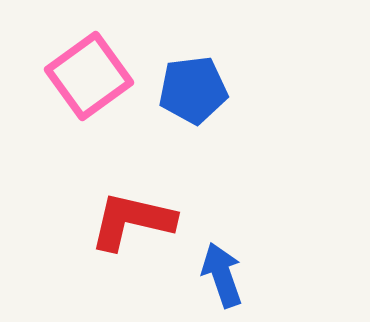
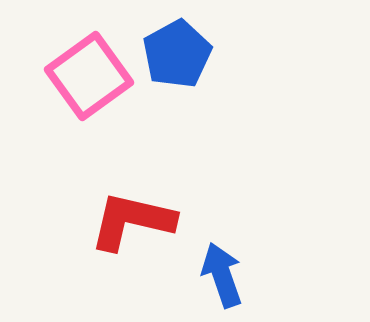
blue pentagon: moved 16 px left, 36 px up; rotated 22 degrees counterclockwise
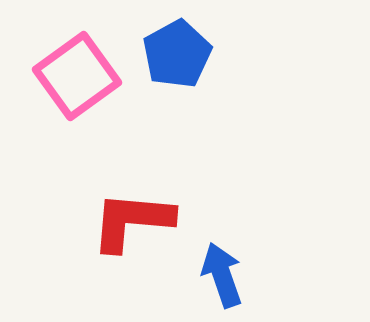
pink square: moved 12 px left
red L-shape: rotated 8 degrees counterclockwise
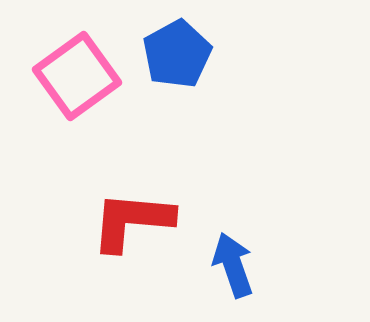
blue arrow: moved 11 px right, 10 px up
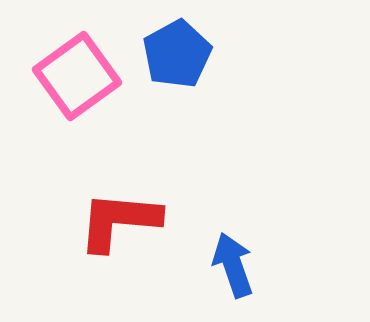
red L-shape: moved 13 px left
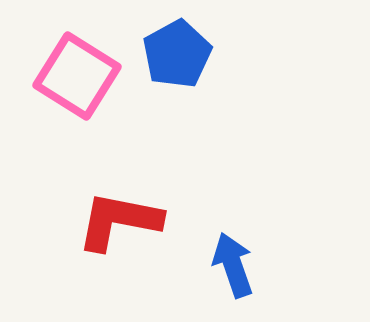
pink square: rotated 22 degrees counterclockwise
red L-shape: rotated 6 degrees clockwise
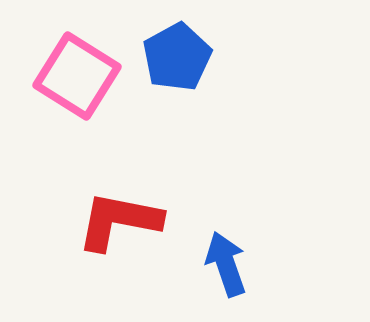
blue pentagon: moved 3 px down
blue arrow: moved 7 px left, 1 px up
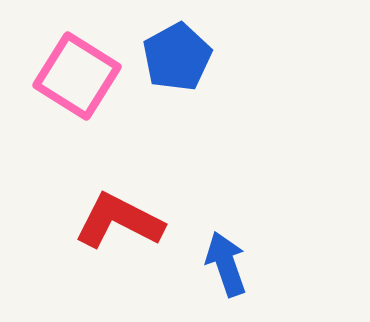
red L-shape: rotated 16 degrees clockwise
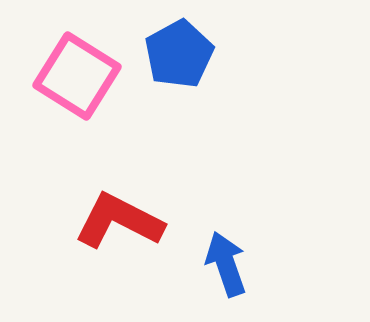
blue pentagon: moved 2 px right, 3 px up
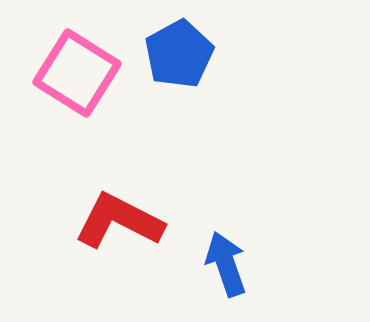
pink square: moved 3 px up
